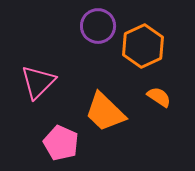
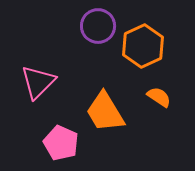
orange trapezoid: rotated 15 degrees clockwise
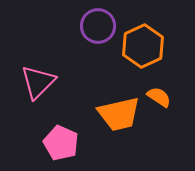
orange trapezoid: moved 14 px right, 2 px down; rotated 72 degrees counterclockwise
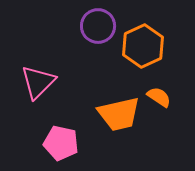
pink pentagon: rotated 12 degrees counterclockwise
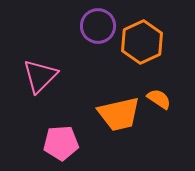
orange hexagon: moved 1 px left, 4 px up
pink triangle: moved 2 px right, 6 px up
orange semicircle: moved 2 px down
pink pentagon: rotated 16 degrees counterclockwise
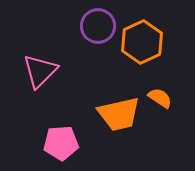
pink triangle: moved 5 px up
orange semicircle: moved 1 px right, 1 px up
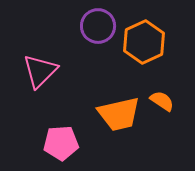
orange hexagon: moved 2 px right
orange semicircle: moved 2 px right, 3 px down
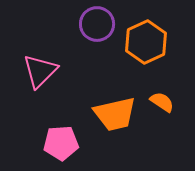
purple circle: moved 1 px left, 2 px up
orange hexagon: moved 2 px right
orange semicircle: moved 1 px down
orange trapezoid: moved 4 px left
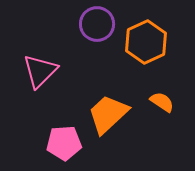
orange trapezoid: moved 7 px left; rotated 150 degrees clockwise
pink pentagon: moved 3 px right
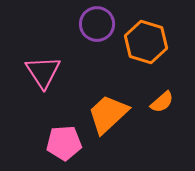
orange hexagon: rotated 18 degrees counterclockwise
pink triangle: moved 3 px right, 1 px down; rotated 18 degrees counterclockwise
orange semicircle: rotated 105 degrees clockwise
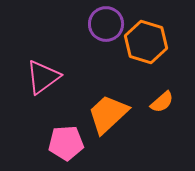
purple circle: moved 9 px right
pink triangle: moved 5 px down; rotated 27 degrees clockwise
pink pentagon: moved 2 px right
